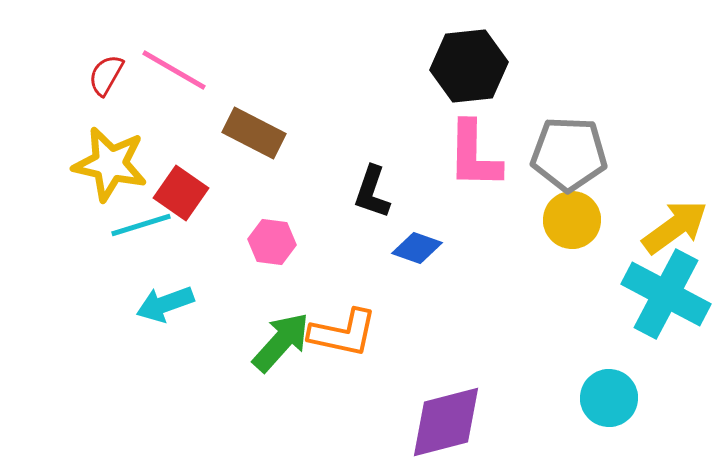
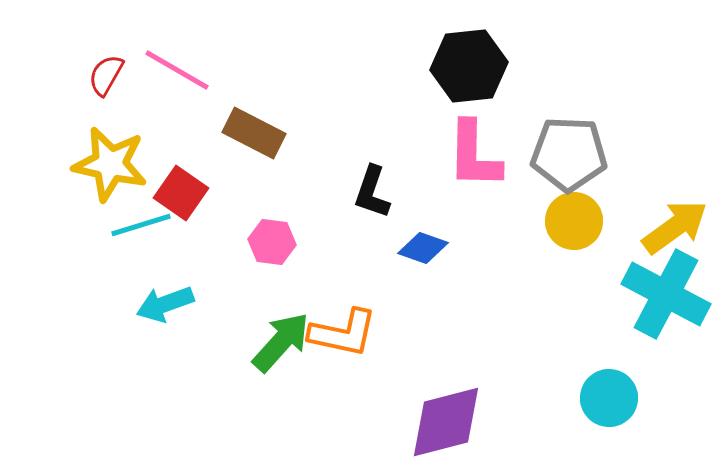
pink line: moved 3 px right
yellow circle: moved 2 px right, 1 px down
blue diamond: moved 6 px right
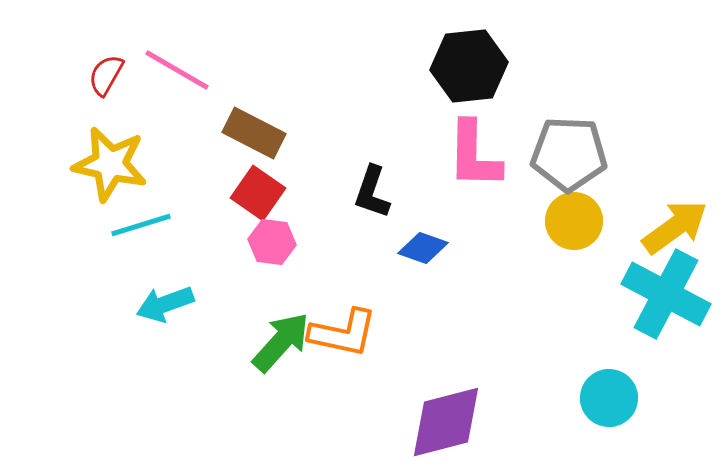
red square: moved 77 px right
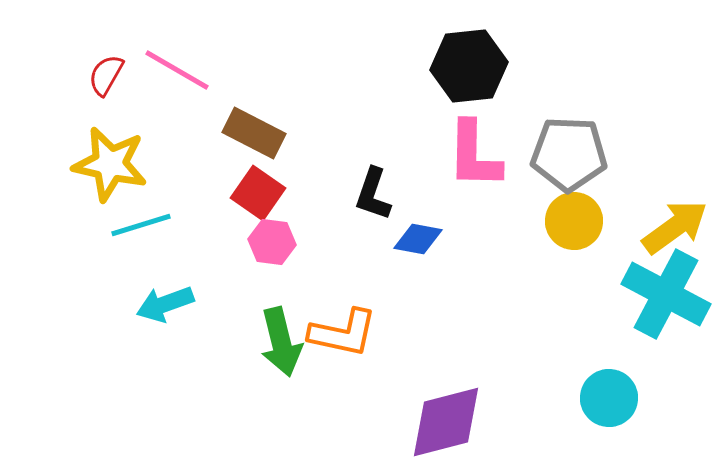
black L-shape: moved 1 px right, 2 px down
blue diamond: moved 5 px left, 9 px up; rotated 9 degrees counterclockwise
green arrow: rotated 124 degrees clockwise
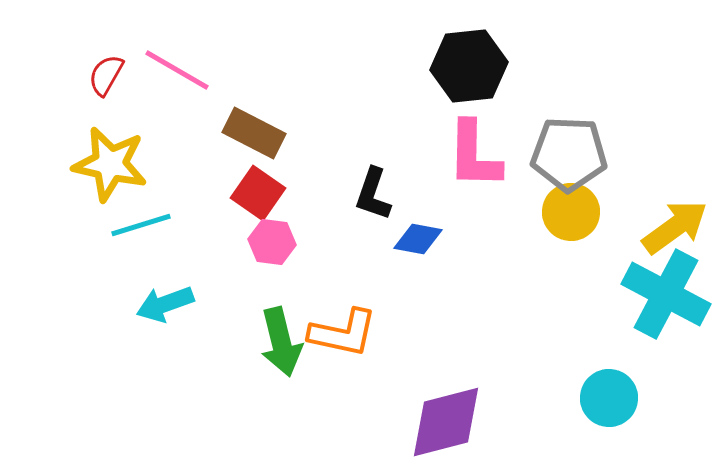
yellow circle: moved 3 px left, 9 px up
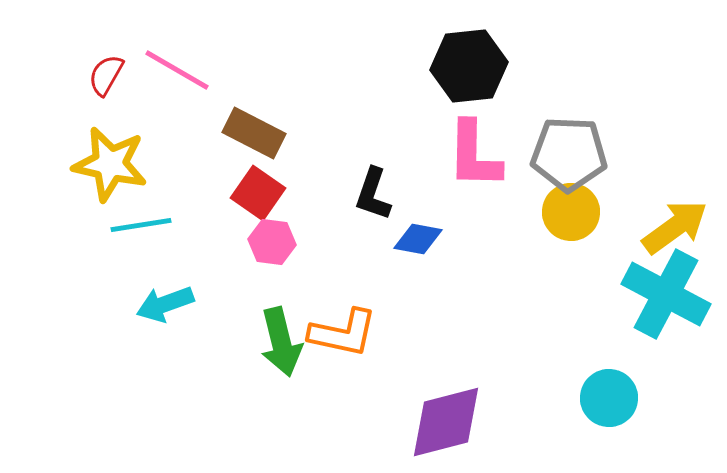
cyan line: rotated 8 degrees clockwise
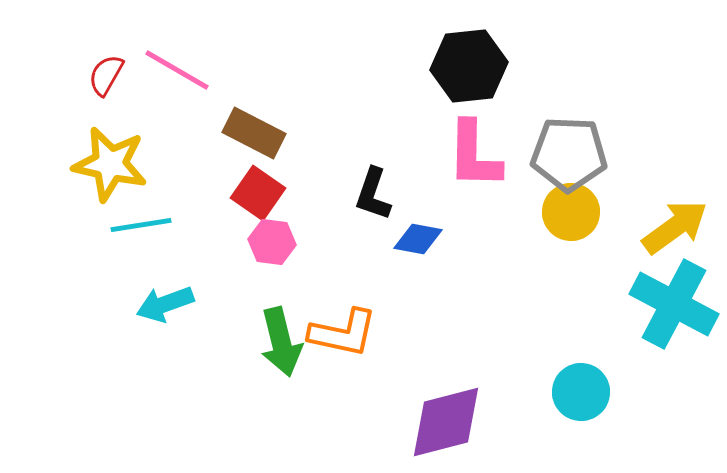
cyan cross: moved 8 px right, 10 px down
cyan circle: moved 28 px left, 6 px up
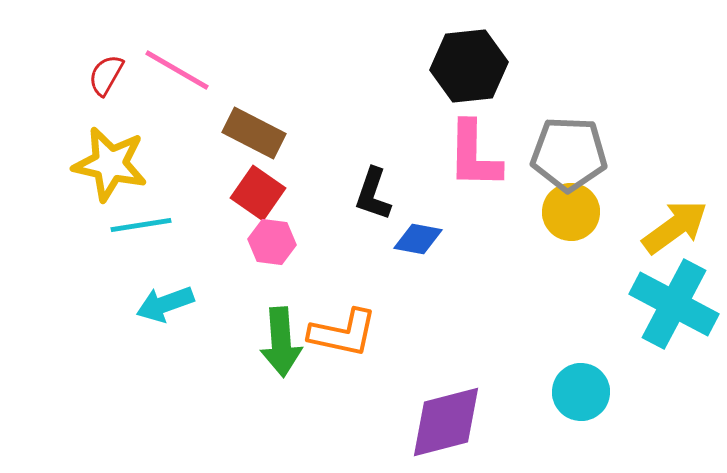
green arrow: rotated 10 degrees clockwise
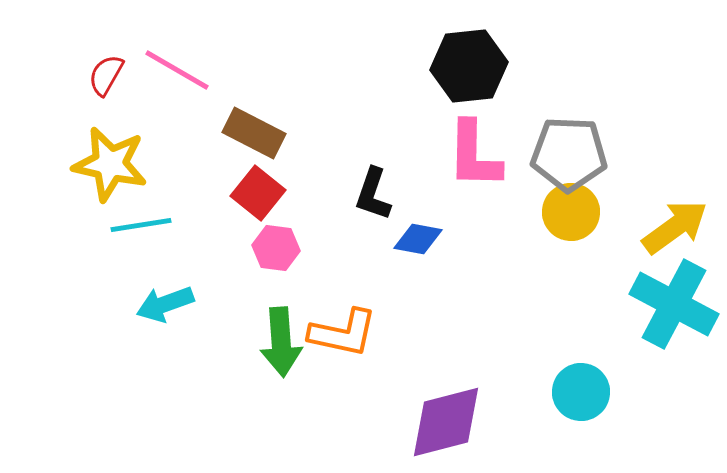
red square: rotated 4 degrees clockwise
pink hexagon: moved 4 px right, 6 px down
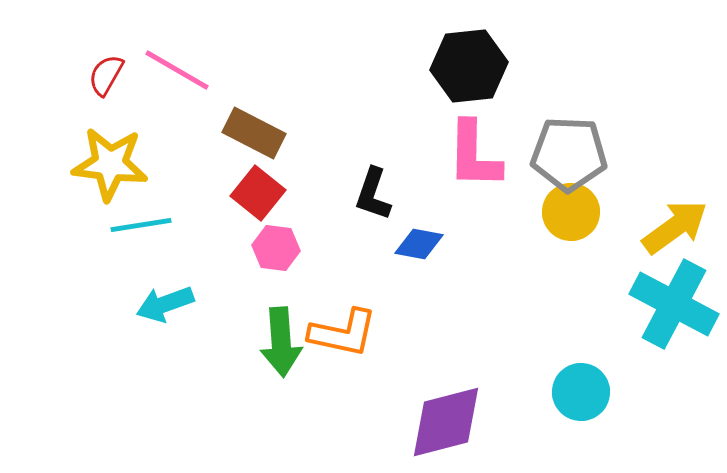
yellow star: rotated 6 degrees counterclockwise
blue diamond: moved 1 px right, 5 px down
